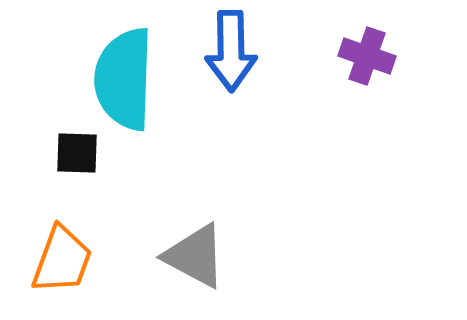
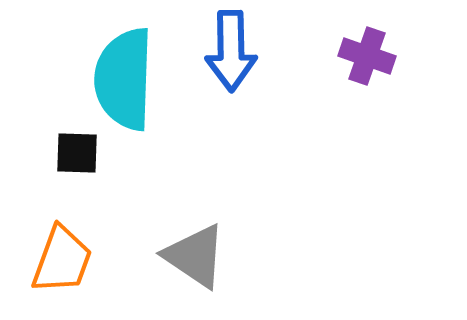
gray triangle: rotated 6 degrees clockwise
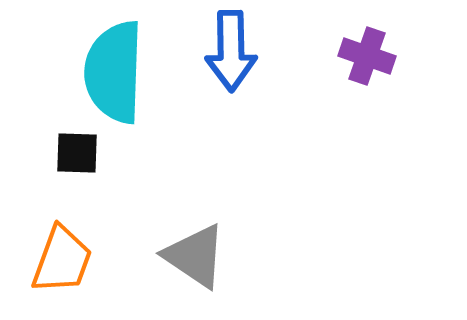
cyan semicircle: moved 10 px left, 7 px up
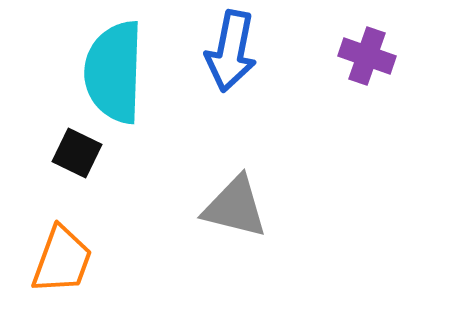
blue arrow: rotated 12 degrees clockwise
black square: rotated 24 degrees clockwise
gray triangle: moved 40 px right, 49 px up; rotated 20 degrees counterclockwise
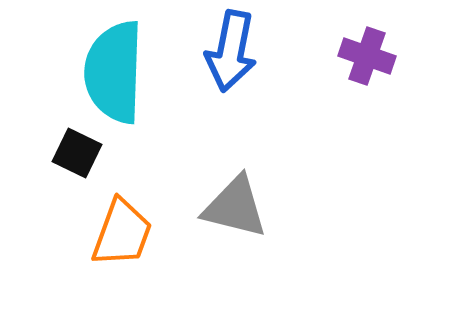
orange trapezoid: moved 60 px right, 27 px up
